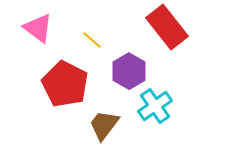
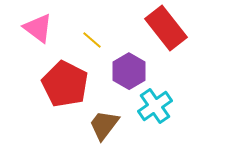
red rectangle: moved 1 px left, 1 px down
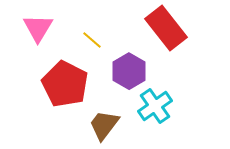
pink triangle: rotated 24 degrees clockwise
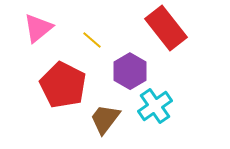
pink triangle: rotated 20 degrees clockwise
purple hexagon: moved 1 px right
red pentagon: moved 2 px left, 1 px down
brown trapezoid: moved 1 px right, 6 px up
